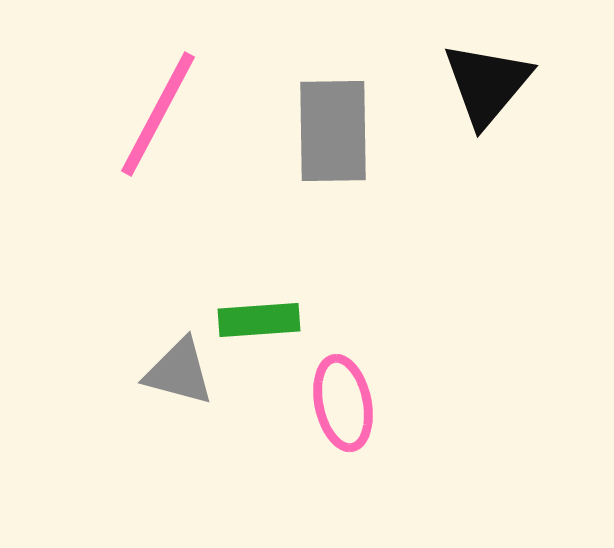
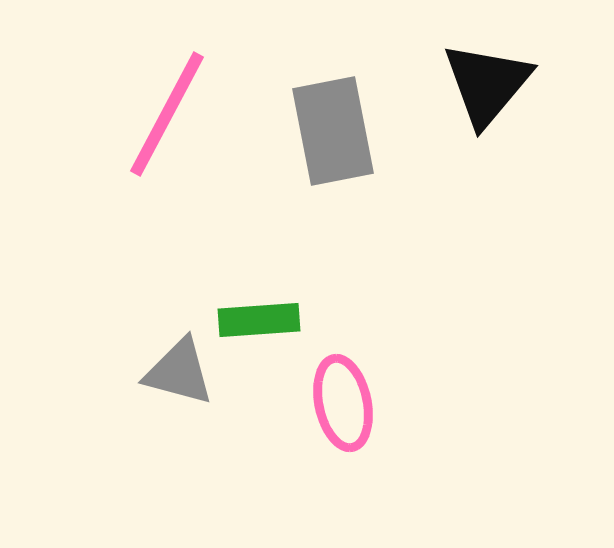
pink line: moved 9 px right
gray rectangle: rotated 10 degrees counterclockwise
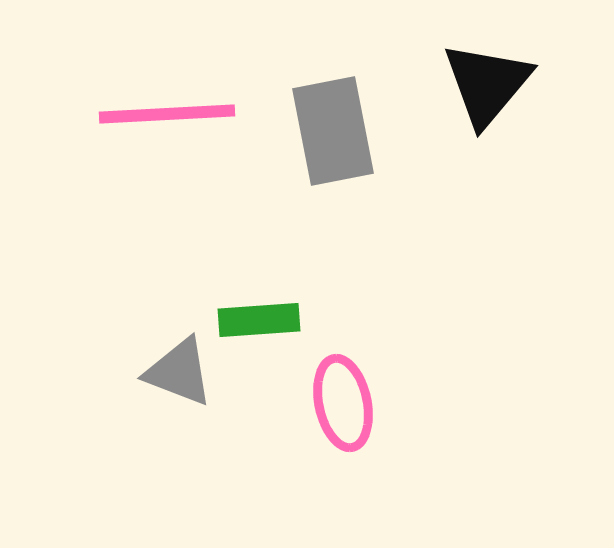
pink line: rotated 59 degrees clockwise
gray triangle: rotated 6 degrees clockwise
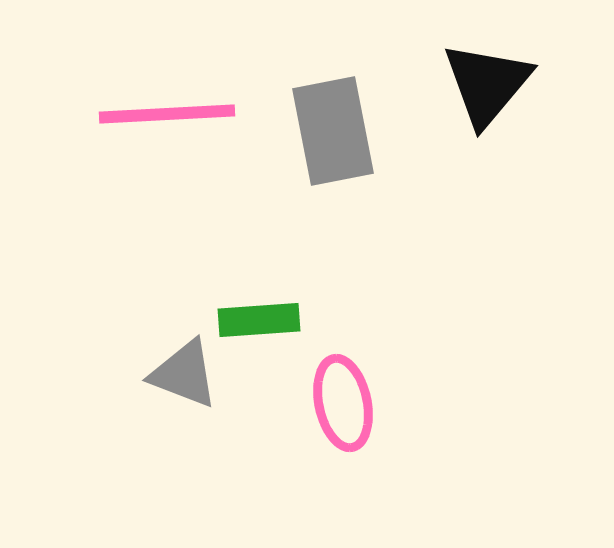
gray triangle: moved 5 px right, 2 px down
